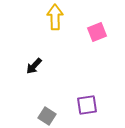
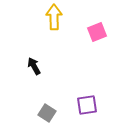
yellow arrow: moved 1 px left
black arrow: rotated 108 degrees clockwise
gray square: moved 3 px up
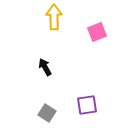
black arrow: moved 11 px right, 1 px down
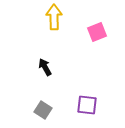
purple square: rotated 15 degrees clockwise
gray square: moved 4 px left, 3 px up
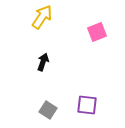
yellow arrow: moved 12 px left; rotated 35 degrees clockwise
black arrow: moved 2 px left, 5 px up; rotated 48 degrees clockwise
gray square: moved 5 px right
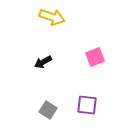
yellow arrow: moved 10 px right; rotated 75 degrees clockwise
pink square: moved 2 px left, 25 px down
black arrow: rotated 138 degrees counterclockwise
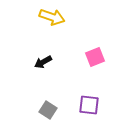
purple square: moved 2 px right
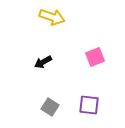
gray square: moved 2 px right, 3 px up
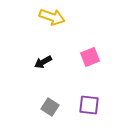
pink square: moved 5 px left
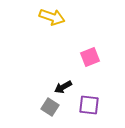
black arrow: moved 20 px right, 25 px down
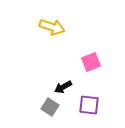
yellow arrow: moved 10 px down
pink square: moved 1 px right, 5 px down
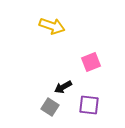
yellow arrow: moved 1 px up
